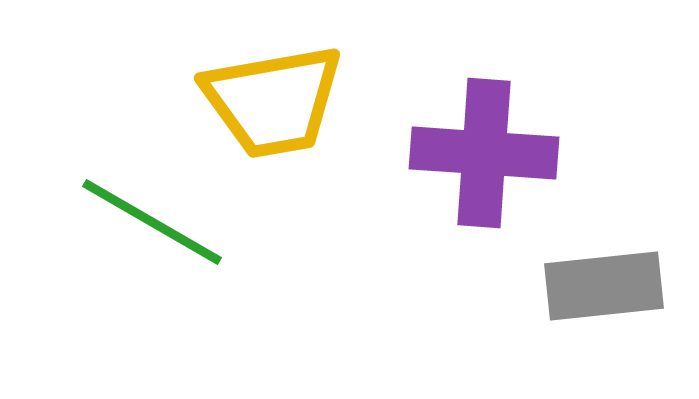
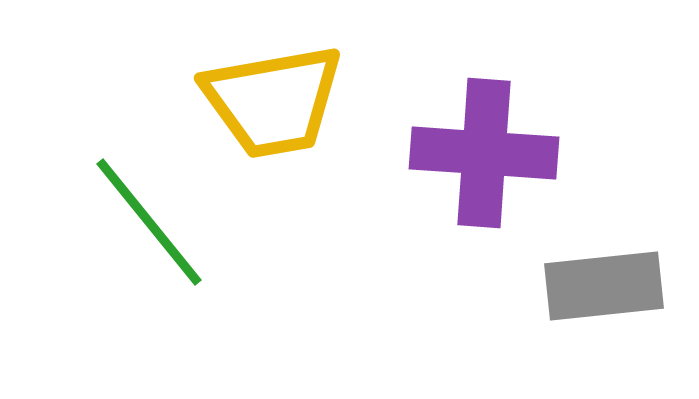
green line: moved 3 px left; rotated 21 degrees clockwise
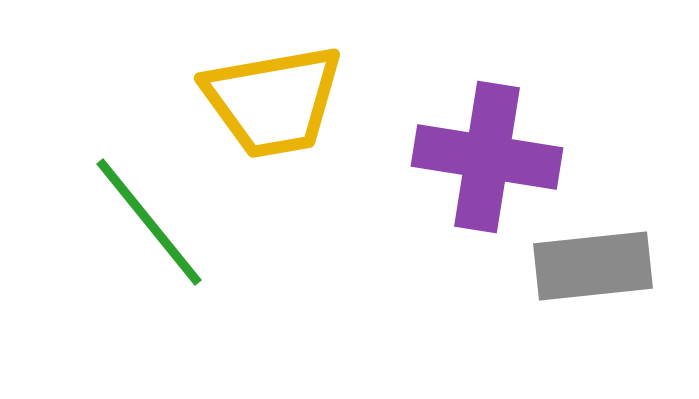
purple cross: moved 3 px right, 4 px down; rotated 5 degrees clockwise
gray rectangle: moved 11 px left, 20 px up
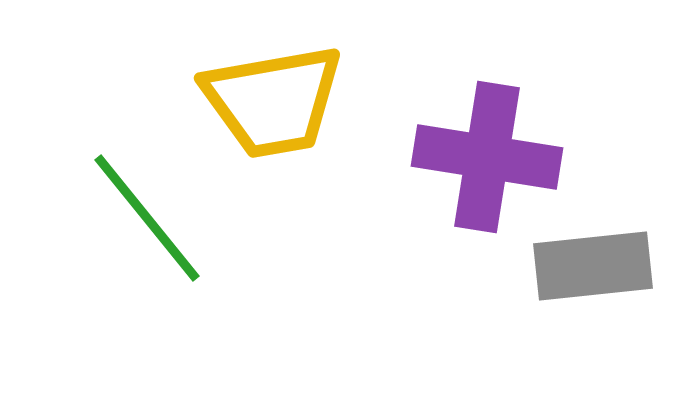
green line: moved 2 px left, 4 px up
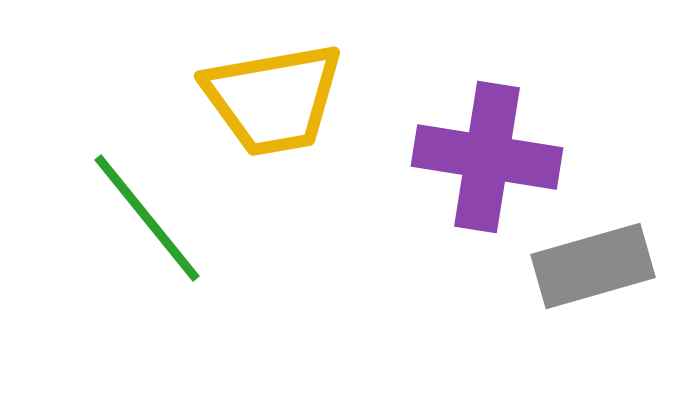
yellow trapezoid: moved 2 px up
gray rectangle: rotated 10 degrees counterclockwise
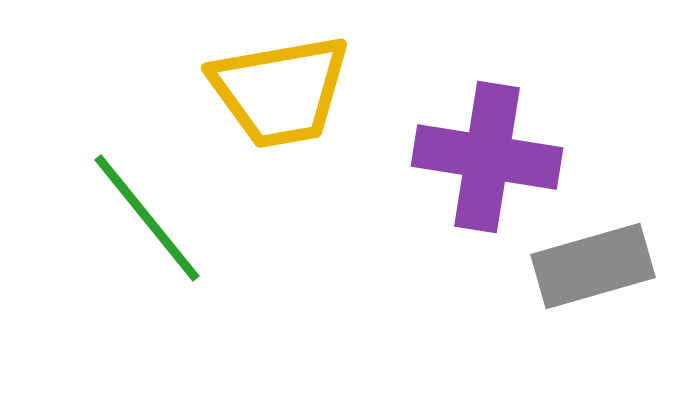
yellow trapezoid: moved 7 px right, 8 px up
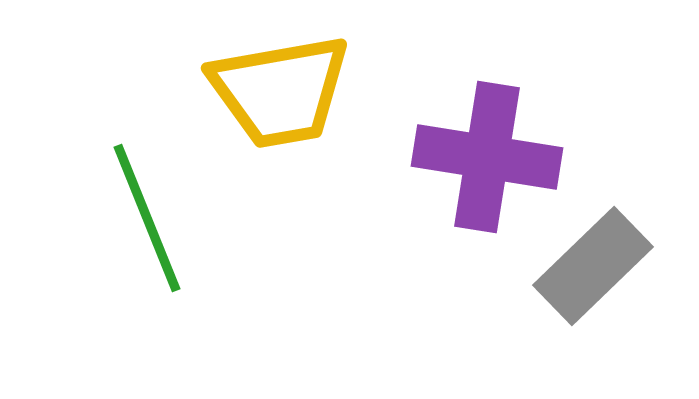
green line: rotated 17 degrees clockwise
gray rectangle: rotated 28 degrees counterclockwise
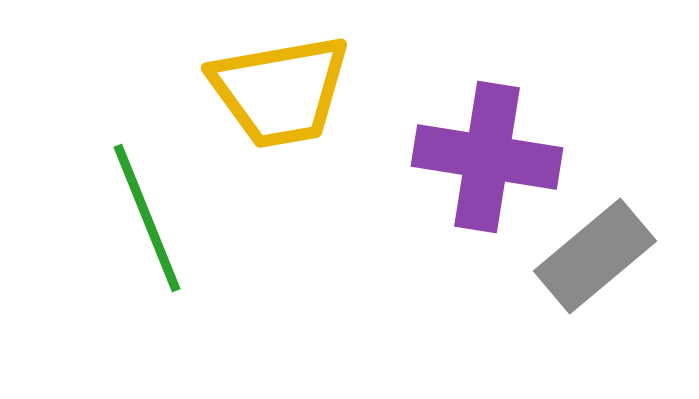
gray rectangle: moved 2 px right, 10 px up; rotated 4 degrees clockwise
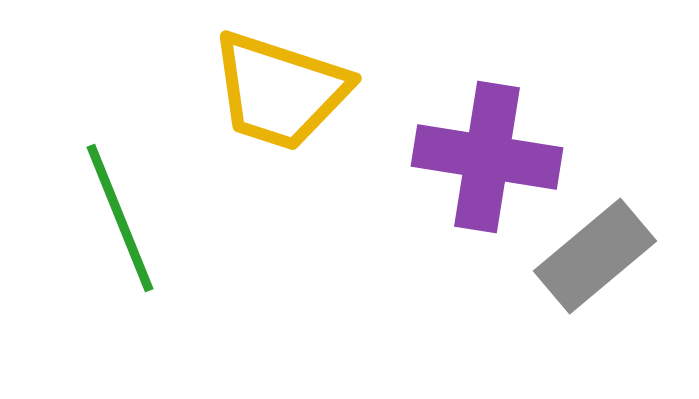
yellow trapezoid: rotated 28 degrees clockwise
green line: moved 27 px left
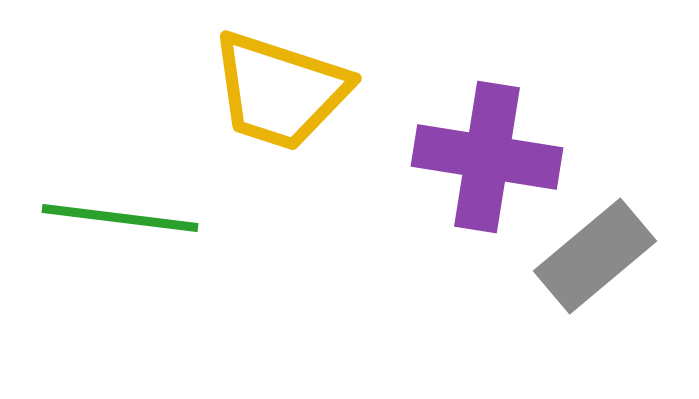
green line: rotated 61 degrees counterclockwise
